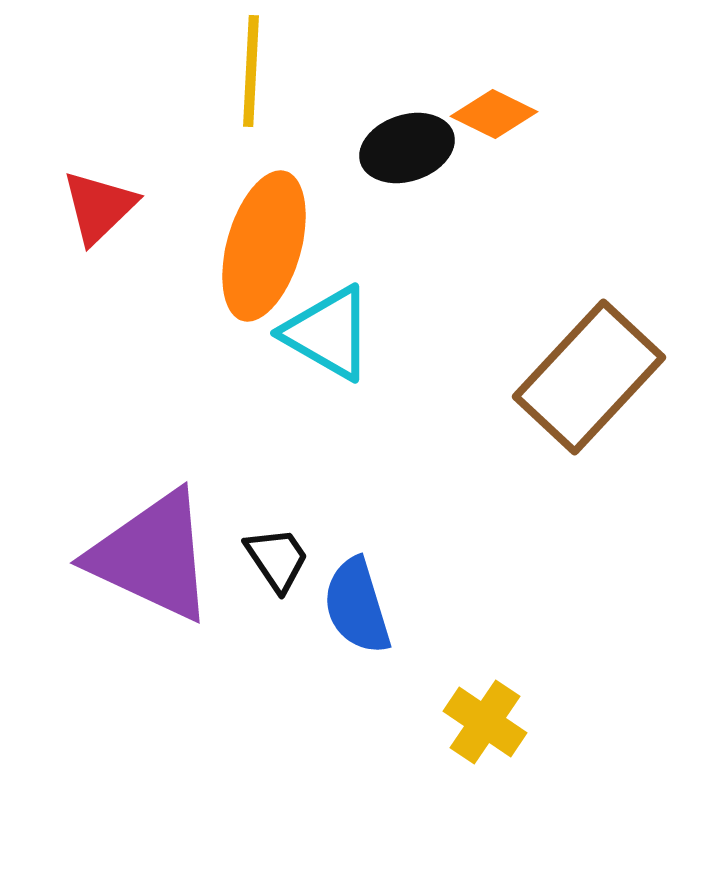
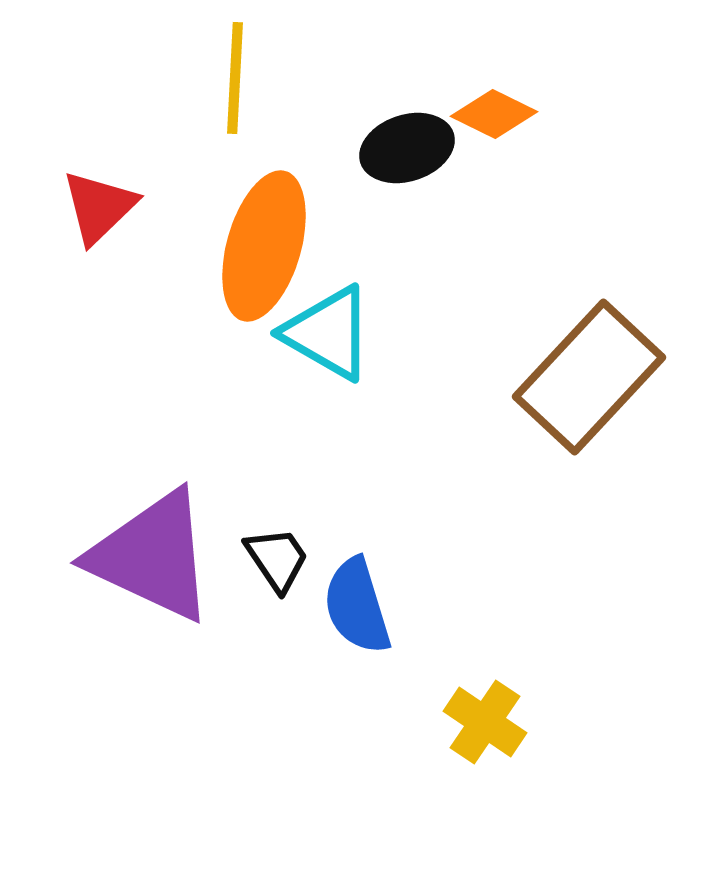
yellow line: moved 16 px left, 7 px down
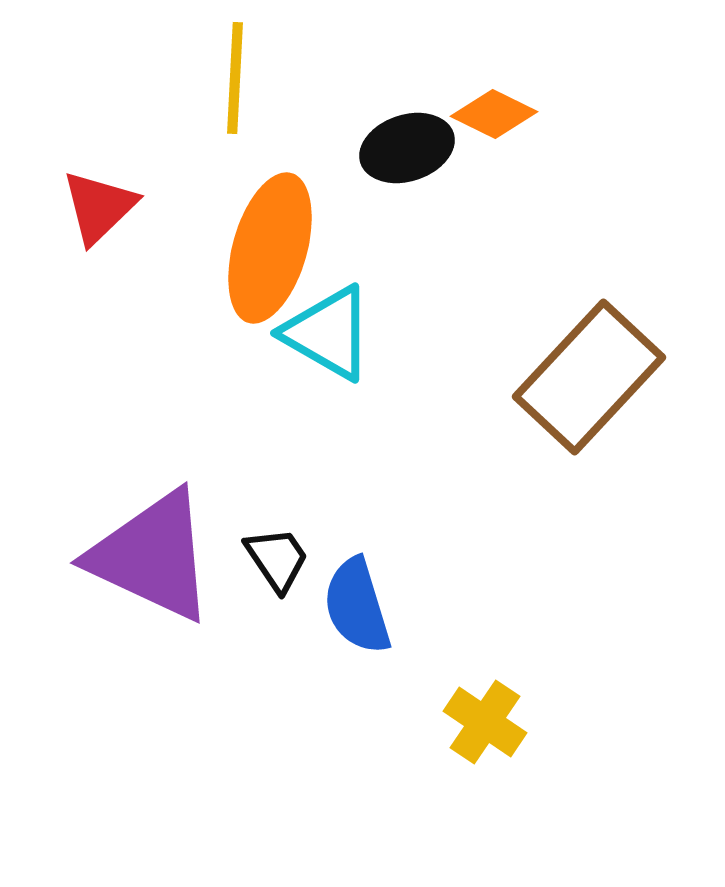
orange ellipse: moved 6 px right, 2 px down
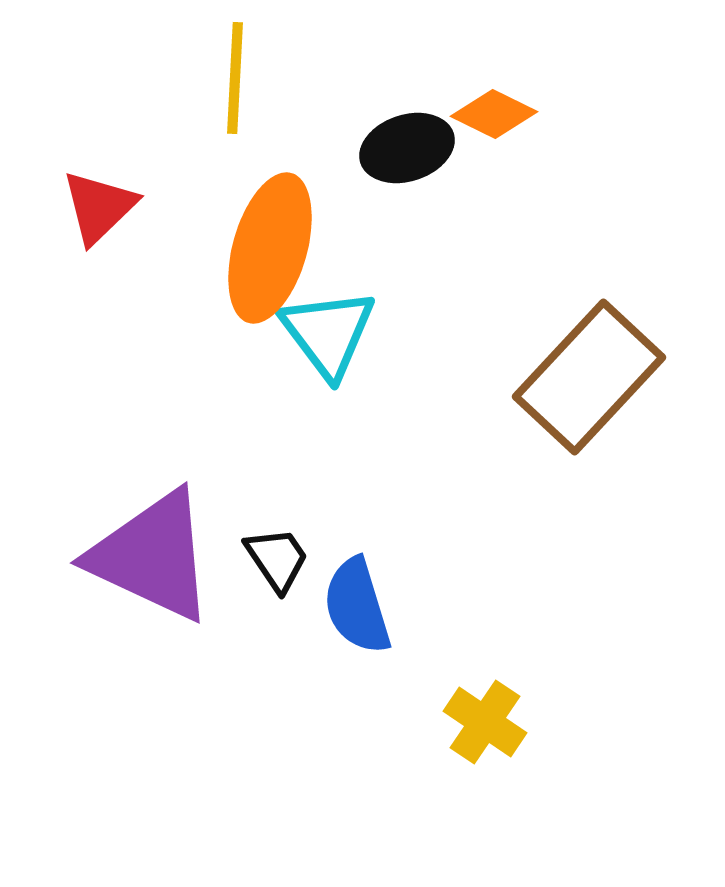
cyan triangle: rotated 23 degrees clockwise
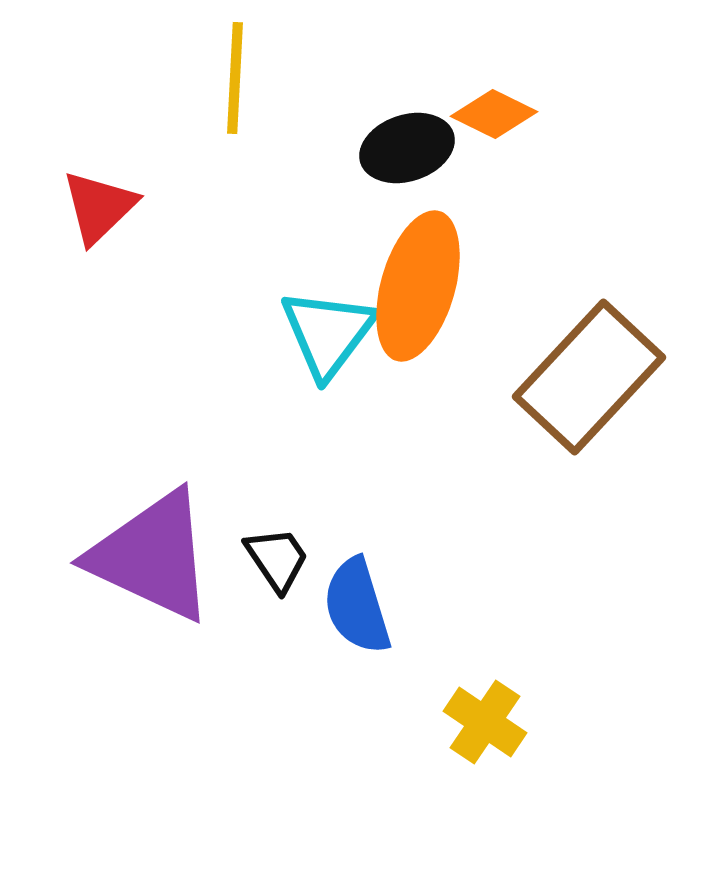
orange ellipse: moved 148 px right, 38 px down
cyan triangle: rotated 14 degrees clockwise
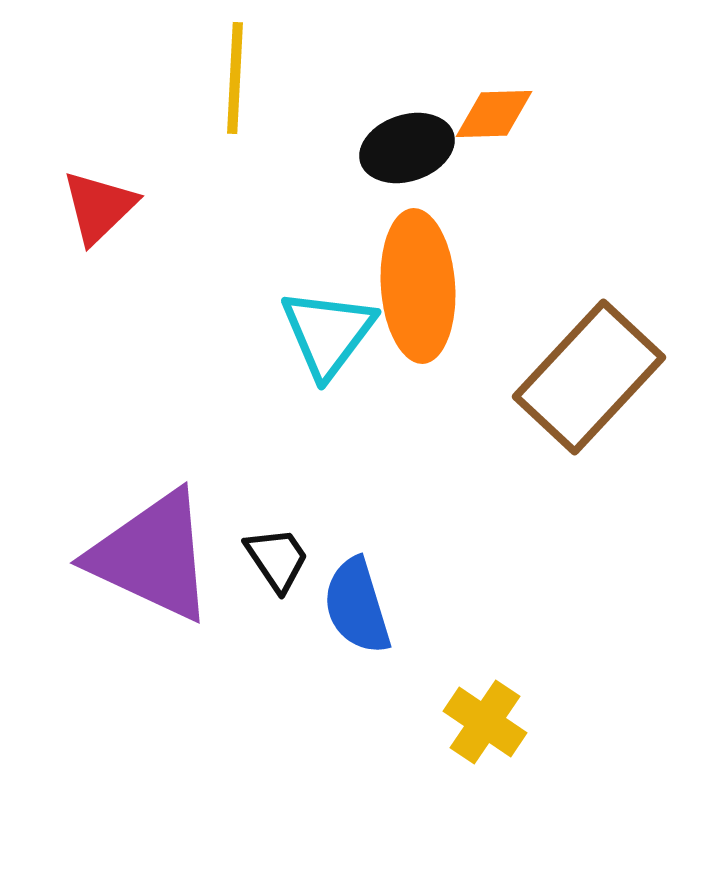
orange diamond: rotated 28 degrees counterclockwise
orange ellipse: rotated 20 degrees counterclockwise
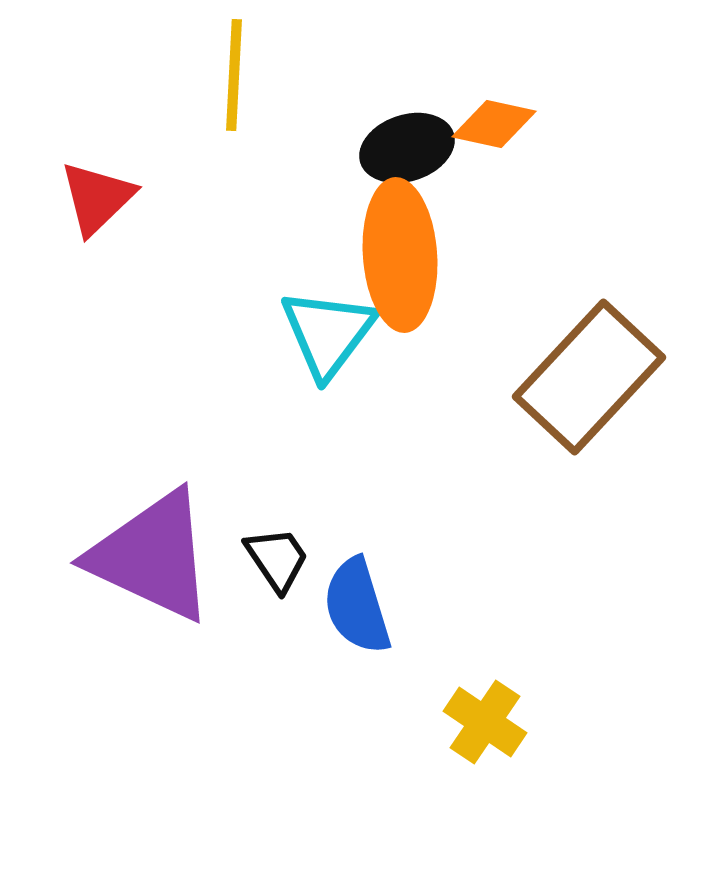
yellow line: moved 1 px left, 3 px up
orange diamond: moved 10 px down; rotated 14 degrees clockwise
red triangle: moved 2 px left, 9 px up
orange ellipse: moved 18 px left, 31 px up
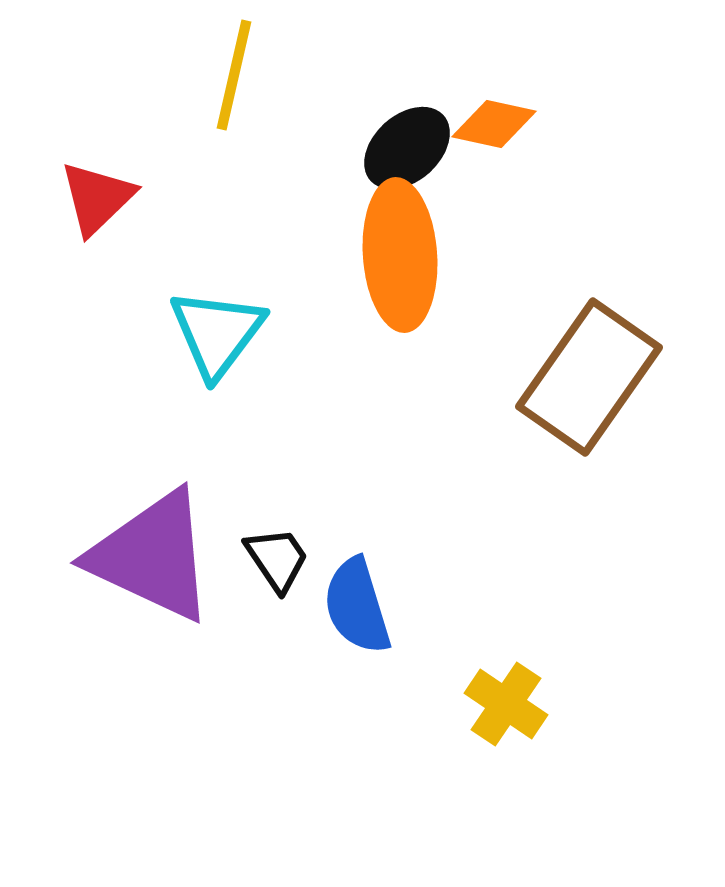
yellow line: rotated 10 degrees clockwise
black ellipse: rotated 24 degrees counterclockwise
cyan triangle: moved 111 px left
brown rectangle: rotated 8 degrees counterclockwise
yellow cross: moved 21 px right, 18 px up
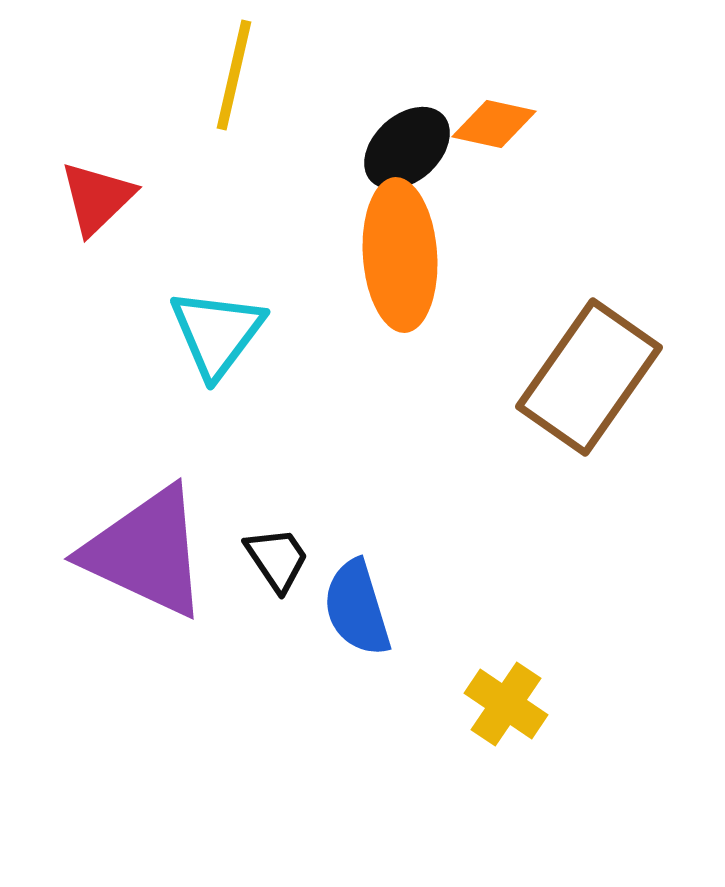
purple triangle: moved 6 px left, 4 px up
blue semicircle: moved 2 px down
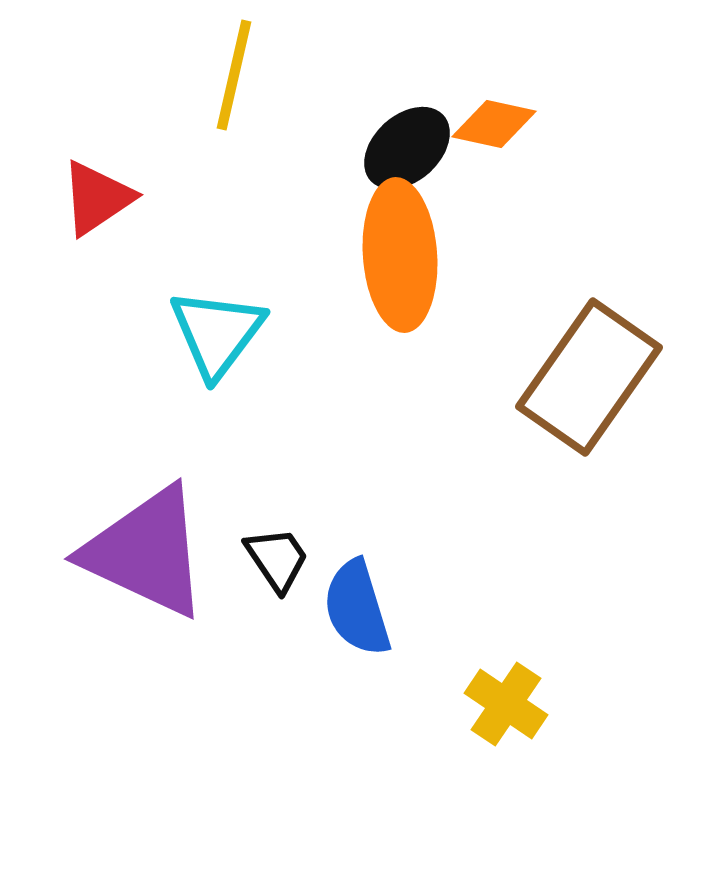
red triangle: rotated 10 degrees clockwise
